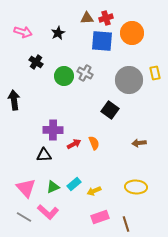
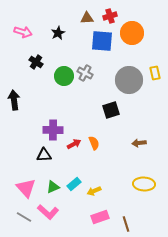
red cross: moved 4 px right, 2 px up
black square: moved 1 px right; rotated 36 degrees clockwise
yellow ellipse: moved 8 px right, 3 px up
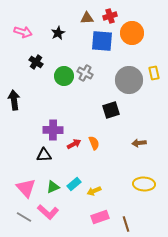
yellow rectangle: moved 1 px left
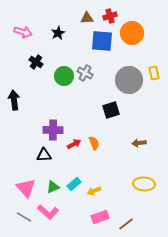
brown line: rotated 70 degrees clockwise
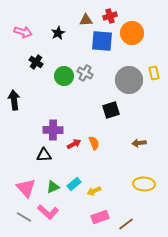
brown triangle: moved 1 px left, 2 px down
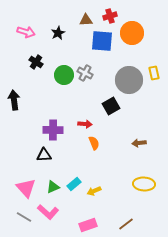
pink arrow: moved 3 px right
green circle: moved 1 px up
black square: moved 4 px up; rotated 12 degrees counterclockwise
red arrow: moved 11 px right, 20 px up; rotated 32 degrees clockwise
pink rectangle: moved 12 px left, 8 px down
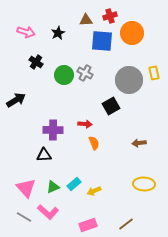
black arrow: moved 2 px right; rotated 66 degrees clockwise
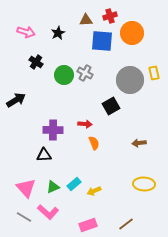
gray circle: moved 1 px right
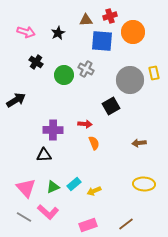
orange circle: moved 1 px right, 1 px up
gray cross: moved 1 px right, 4 px up
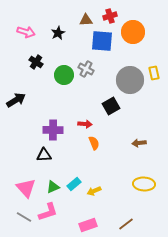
pink L-shape: rotated 60 degrees counterclockwise
